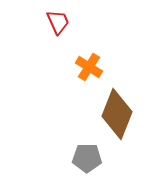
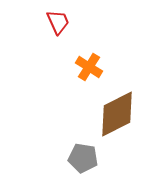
brown diamond: rotated 42 degrees clockwise
gray pentagon: moved 4 px left; rotated 8 degrees clockwise
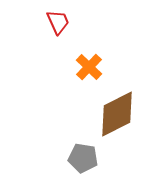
orange cross: rotated 12 degrees clockwise
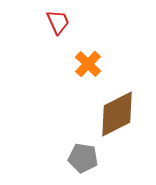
orange cross: moved 1 px left, 3 px up
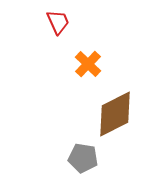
brown diamond: moved 2 px left
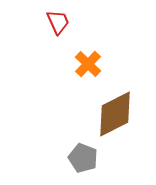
gray pentagon: rotated 12 degrees clockwise
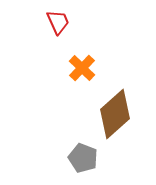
orange cross: moved 6 px left, 4 px down
brown diamond: rotated 15 degrees counterclockwise
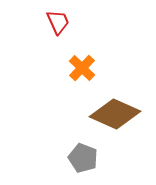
brown diamond: rotated 66 degrees clockwise
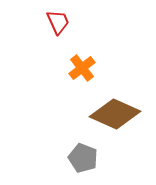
orange cross: rotated 8 degrees clockwise
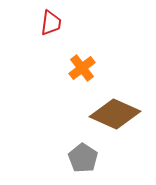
red trapezoid: moved 7 px left, 1 px down; rotated 32 degrees clockwise
gray pentagon: rotated 12 degrees clockwise
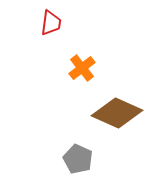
brown diamond: moved 2 px right, 1 px up
gray pentagon: moved 5 px left, 1 px down; rotated 8 degrees counterclockwise
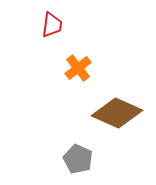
red trapezoid: moved 1 px right, 2 px down
orange cross: moved 4 px left
